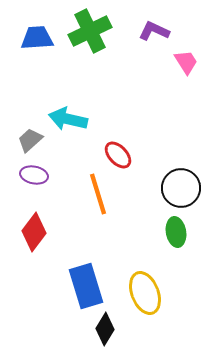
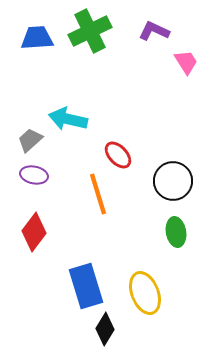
black circle: moved 8 px left, 7 px up
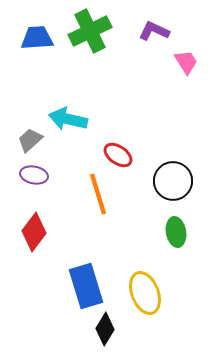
red ellipse: rotated 12 degrees counterclockwise
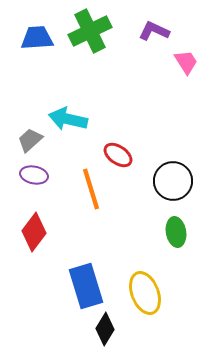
orange line: moved 7 px left, 5 px up
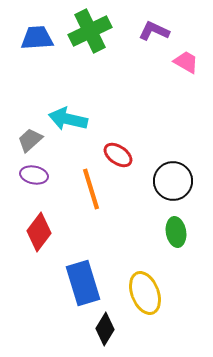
pink trapezoid: rotated 28 degrees counterclockwise
red diamond: moved 5 px right
blue rectangle: moved 3 px left, 3 px up
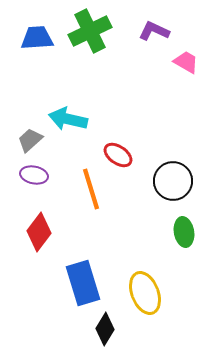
green ellipse: moved 8 px right
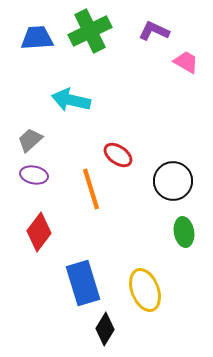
cyan arrow: moved 3 px right, 19 px up
yellow ellipse: moved 3 px up
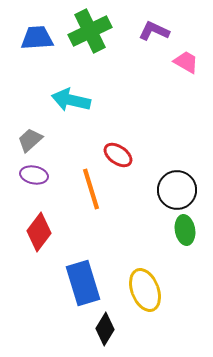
black circle: moved 4 px right, 9 px down
green ellipse: moved 1 px right, 2 px up
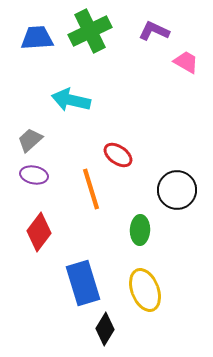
green ellipse: moved 45 px left; rotated 12 degrees clockwise
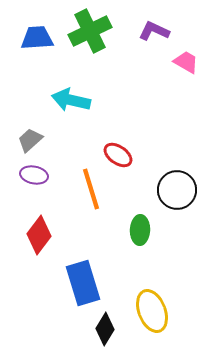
red diamond: moved 3 px down
yellow ellipse: moved 7 px right, 21 px down
